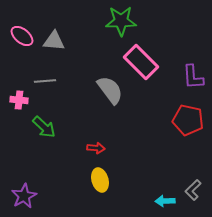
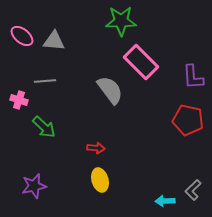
pink cross: rotated 12 degrees clockwise
purple star: moved 10 px right, 10 px up; rotated 15 degrees clockwise
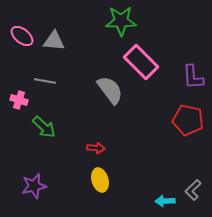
gray line: rotated 15 degrees clockwise
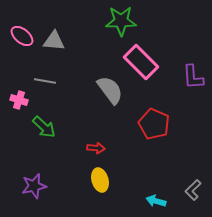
red pentagon: moved 34 px left, 4 px down; rotated 12 degrees clockwise
cyan arrow: moved 9 px left; rotated 18 degrees clockwise
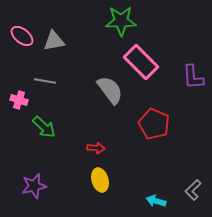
gray triangle: rotated 15 degrees counterclockwise
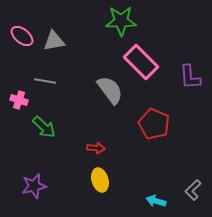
purple L-shape: moved 3 px left
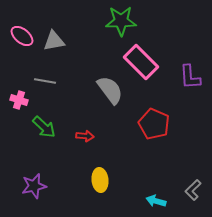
red arrow: moved 11 px left, 12 px up
yellow ellipse: rotated 10 degrees clockwise
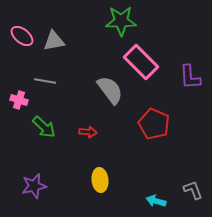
red arrow: moved 3 px right, 4 px up
gray L-shape: rotated 115 degrees clockwise
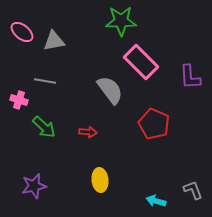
pink ellipse: moved 4 px up
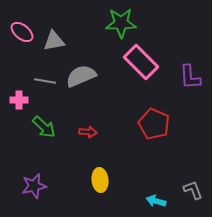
green star: moved 2 px down
gray semicircle: moved 29 px left, 14 px up; rotated 76 degrees counterclockwise
pink cross: rotated 18 degrees counterclockwise
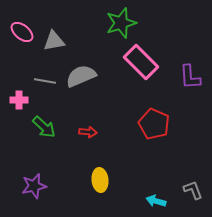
green star: rotated 16 degrees counterclockwise
